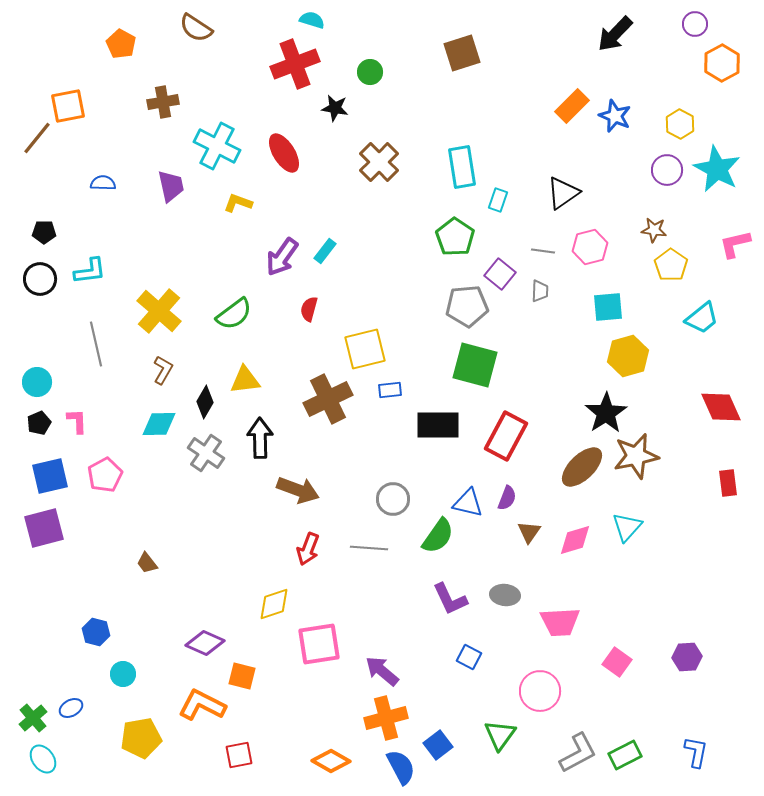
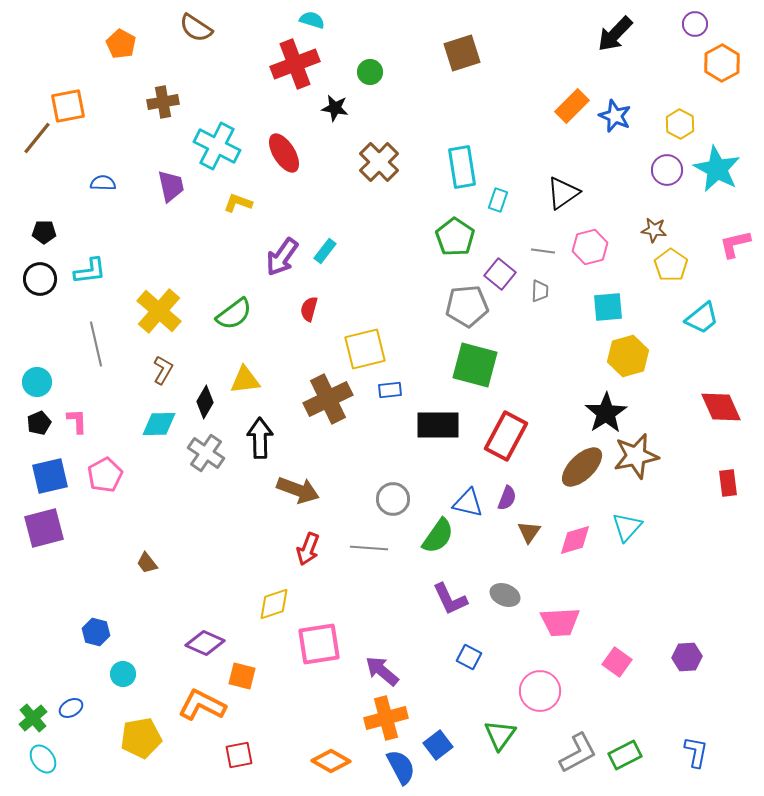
gray ellipse at (505, 595): rotated 16 degrees clockwise
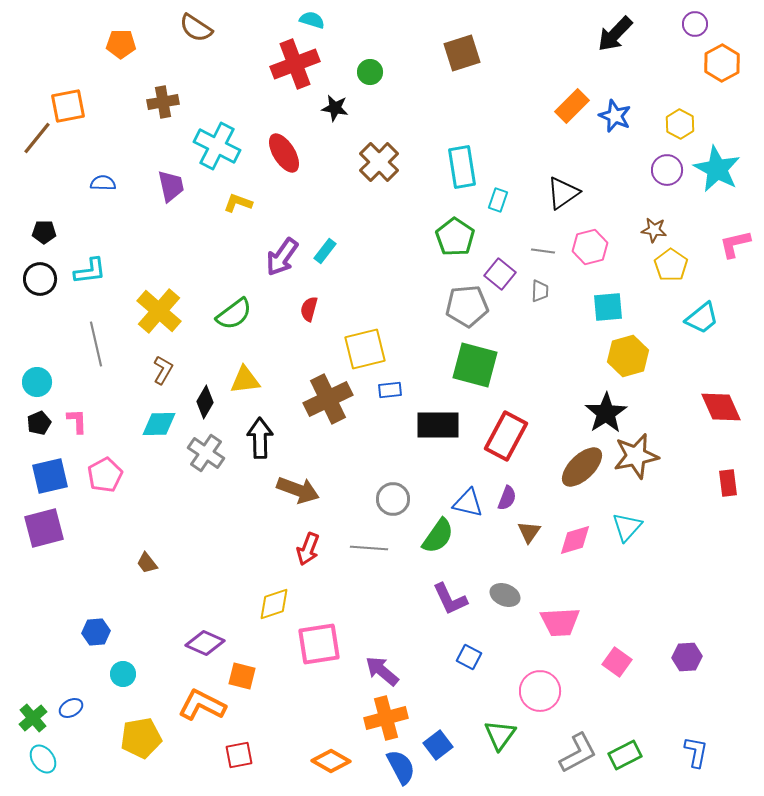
orange pentagon at (121, 44): rotated 28 degrees counterclockwise
blue hexagon at (96, 632): rotated 20 degrees counterclockwise
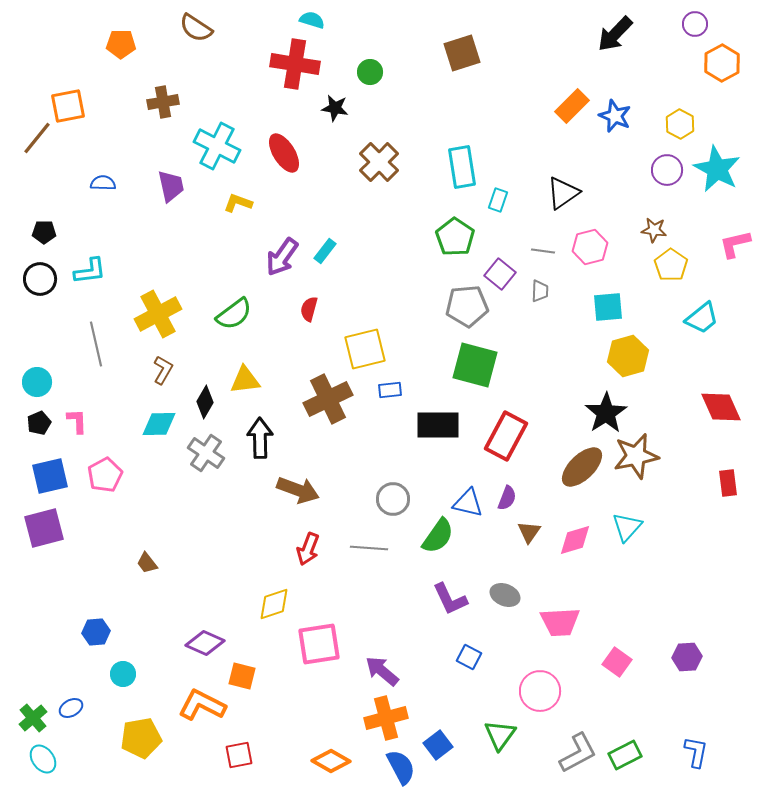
red cross at (295, 64): rotated 30 degrees clockwise
yellow cross at (159, 311): moved 1 px left, 3 px down; rotated 21 degrees clockwise
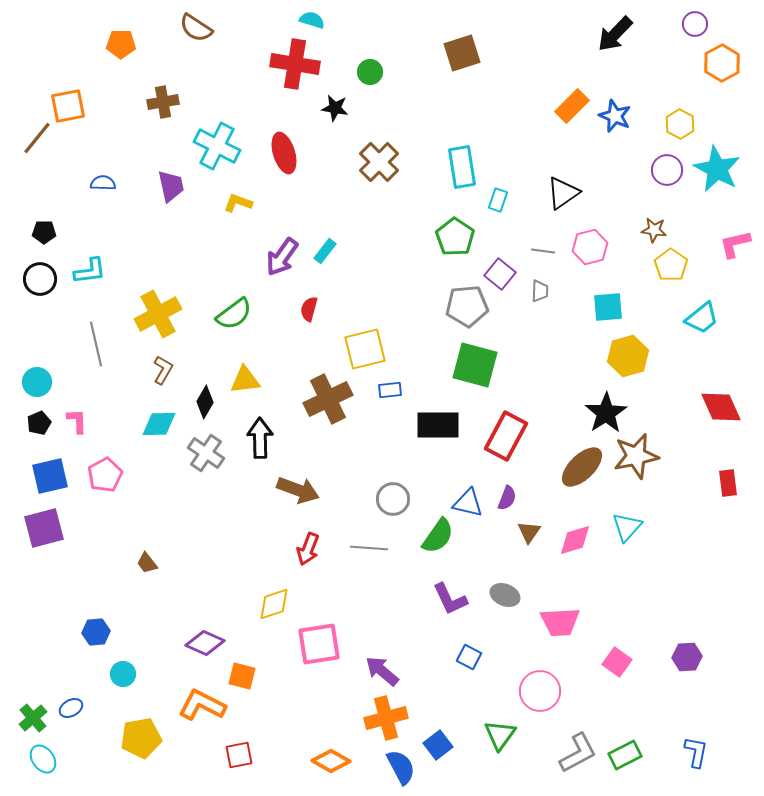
red ellipse at (284, 153): rotated 15 degrees clockwise
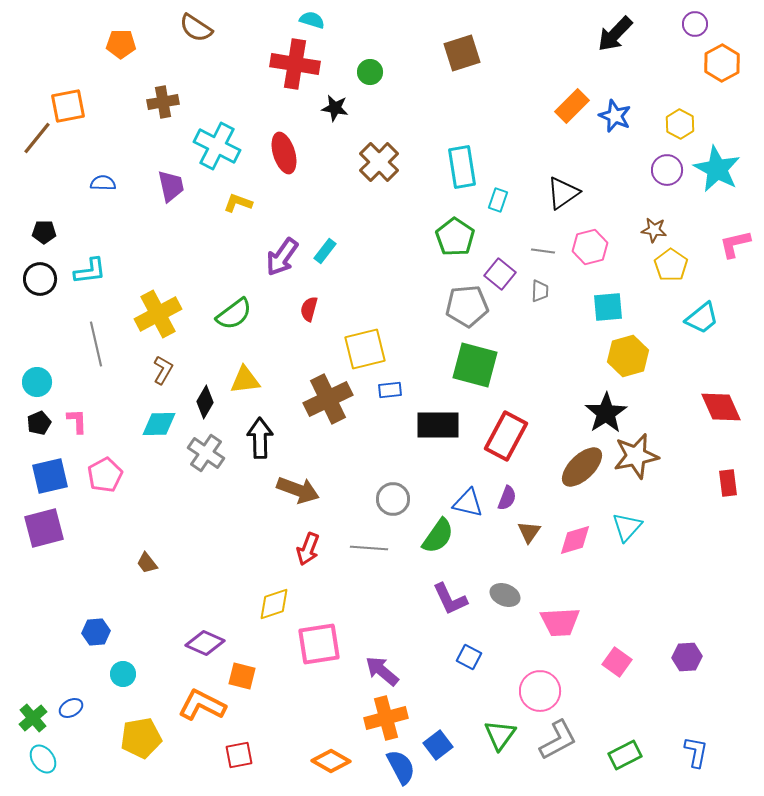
gray L-shape at (578, 753): moved 20 px left, 13 px up
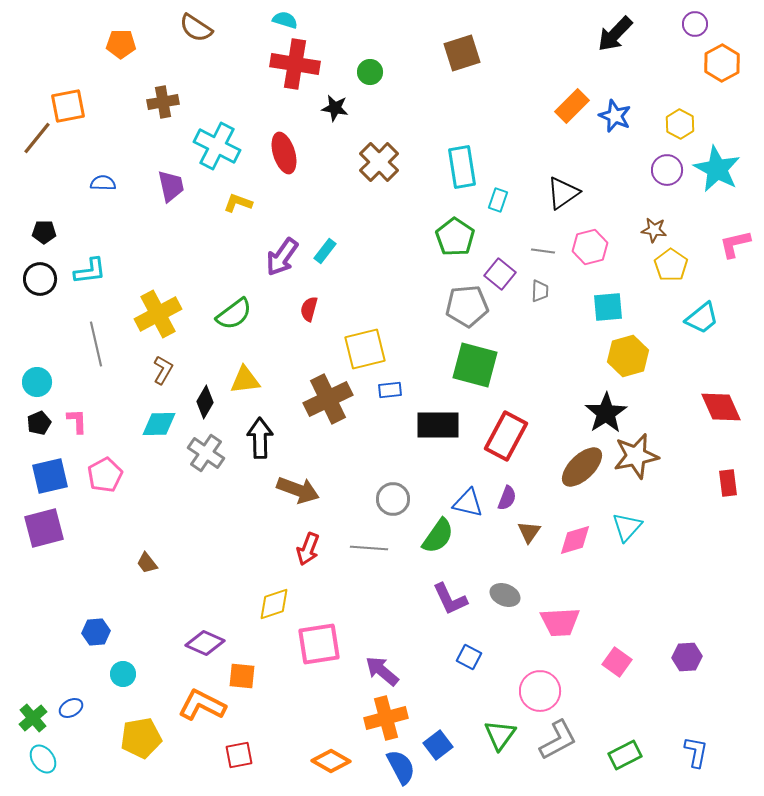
cyan semicircle at (312, 20): moved 27 px left
orange square at (242, 676): rotated 8 degrees counterclockwise
